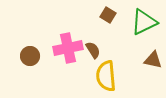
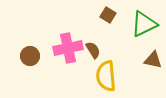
green triangle: moved 2 px down
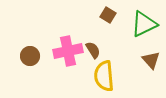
pink cross: moved 3 px down
brown triangle: moved 2 px left; rotated 36 degrees clockwise
yellow semicircle: moved 2 px left
